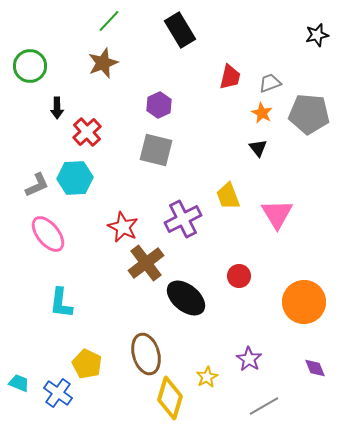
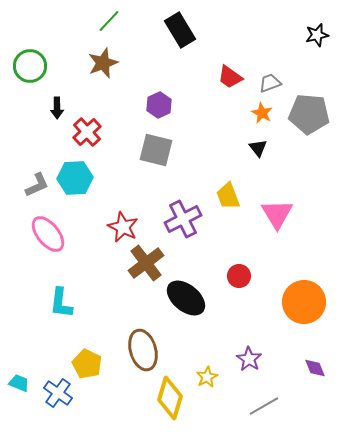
red trapezoid: rotated 112 degrees clockwise
brown ellipse: moved 3 px left, 4 px up
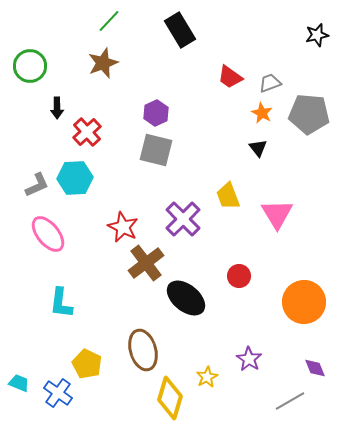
purple hexagon: moved 3 px left, 8 px down
purple cross: rotated 18 degrees counterclockwise
gray line: moved 26 px right, 5 px up
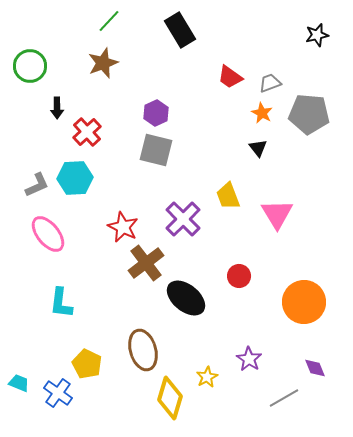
gray line: moved 6 px left, 3 px up
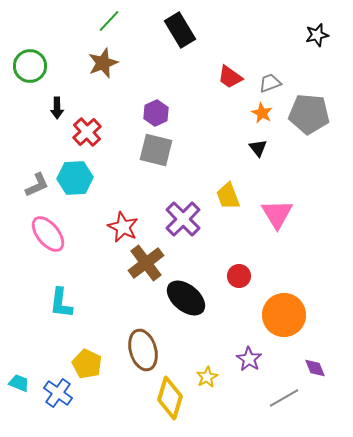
orange circle: moved 20 px left, 13 px down
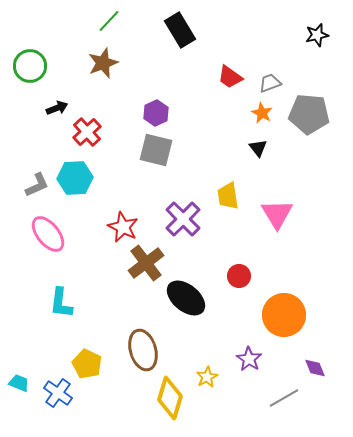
black arrow: rotated 110 degrees counterclockwise
yellow trapezoid: rotated 12 degrees clockwise
